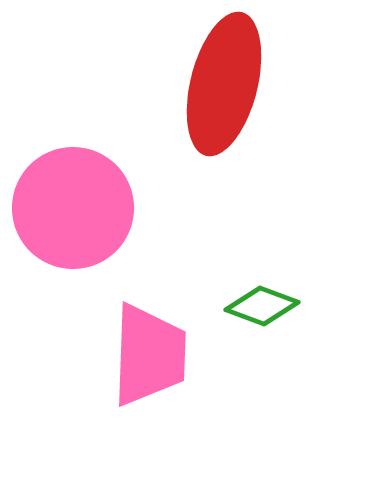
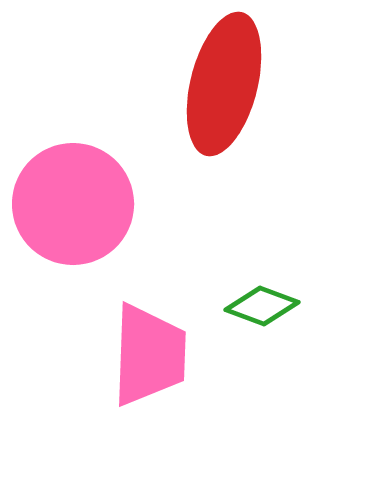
pink circle: moved 4 px up
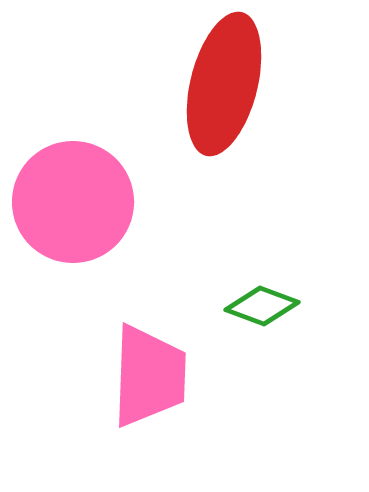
pink circle: moved 2 px up
pink trapezoid: moved 21 px down
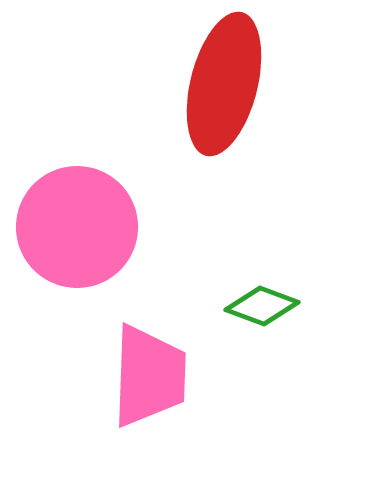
pink circle: moved 4 px right, 25 px down
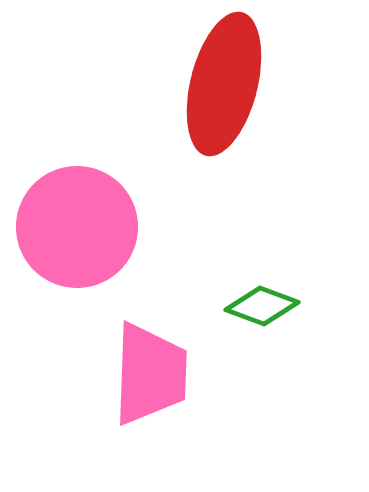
pink trapezoid: moved 1 px right, 2 px up
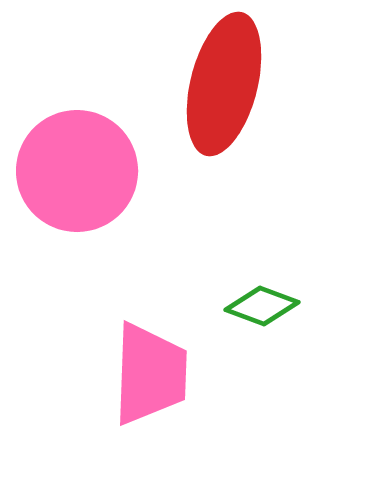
pink circle: moved 56 px up
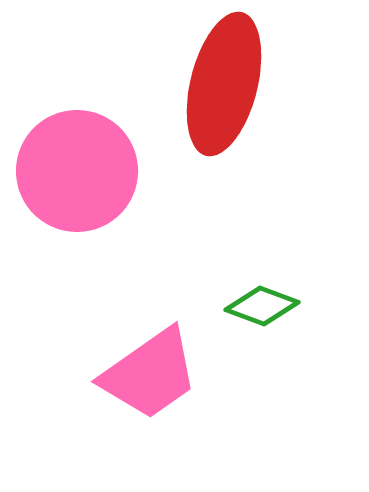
pink trapezoid: rotated 53 degrees clockwise
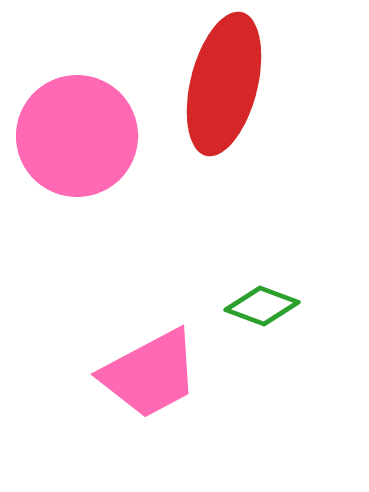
pink circle: moved 35 px up
pink trapezoid: rotated 7 degrees clockwise
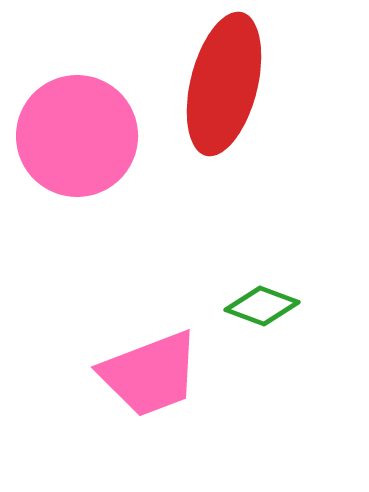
pink trapezoid: rotated 7 degrees clockwise
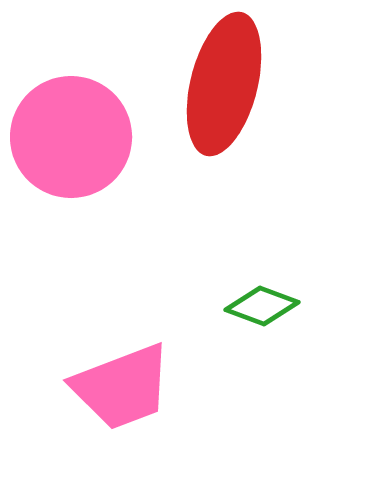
pink circle: moved 6 px left, 1 px down
pink trapezoid: moved 28 px left, 13 px down
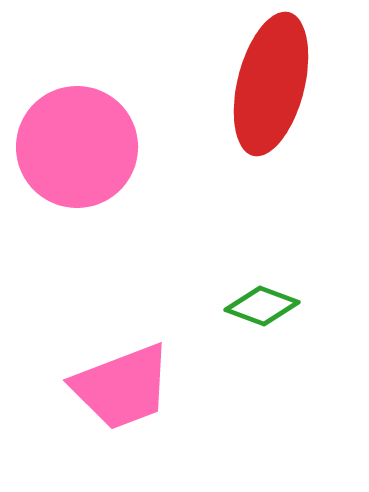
red ellipse: moved 47 px right
pink circle: moved 6 px right, 10 px down
